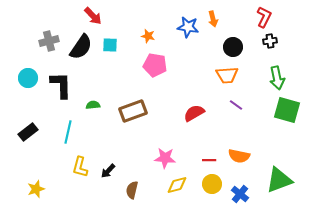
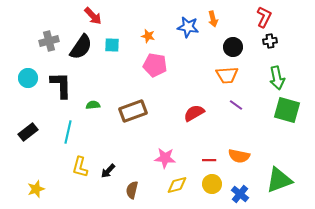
cyan square: moved 2 px right
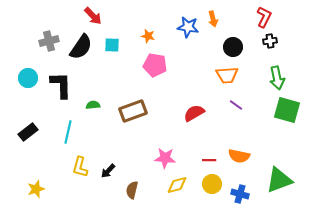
blue cross: rotated 24 degrees counterclockwise
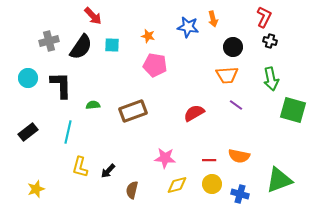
black cross: rotated 24 degrees clockwise
green arrow: moved 6 px left, 1 px down
green square: moved 6 px right
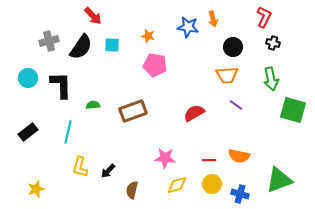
black cross: moved 3 px right, 2 px down
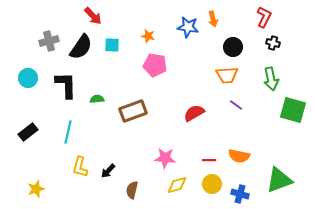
black L-shape: moved 5 px right
green semicircle: moved 4 px right, 6 px up
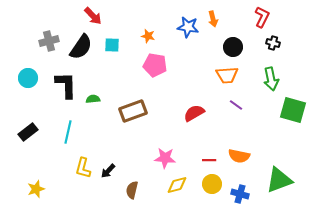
red L-shape: moved 2 px left
green semicircle: moved 4 px left
yellow L-shape: moved 3 px right, 1 px down
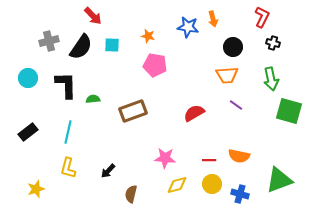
green square: moved 4 px left, 1 px down
yellow L-shape: moved 15 px left
brown semicircle: moved 1 px left, 4 px down
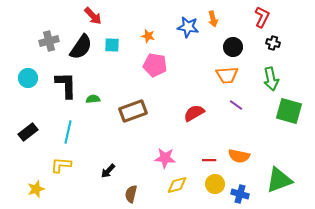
yellow L-shape: moved 7 px left, 3 px up; rotated 80 degrees clockwise
yellow circle: moved 3 px right
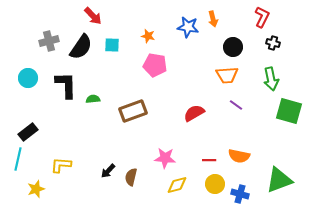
cyan line: moved 50 px left, 27 px down
brown semicircle: moved 17 px up
